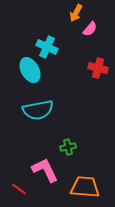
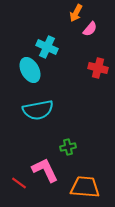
red line: moved 6 px up
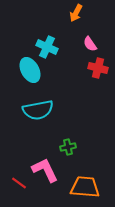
pink semicircle: moved 15 px down; rotated 105 degrees clockwise
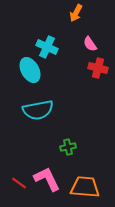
pink L-shape: moved 2 px right, 9 px down
